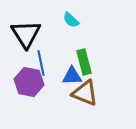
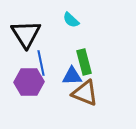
purple hexagon: rotated 12 degrees counterclockwise
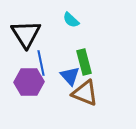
blue triangle: moved 2 px left; rotated 50 degrees clockwise
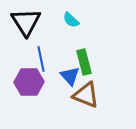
black triangle: moved 12 px up
blue line: moved 4 px up
brown triangle: moved 1 px right, 2 px down
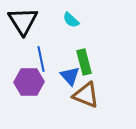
black triangle: moved 3 px left, 1 px up
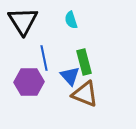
cyan semicircle: rotated 30 degrees clockwise
blue line: moved 3 px right, 1 px up
brown triangle: moved 1 px left, 1 px up
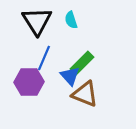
black triangle: moved 14 px right
blue line: rotated 35 degrees clockwise
green rectangle: moved 2 px left, 1 px down; rotated 60 degrees clockwise
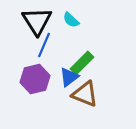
cyan semicircle: rotated 30 degrees counterclockwise
blue line: moved 13 px up
blue triangle: moved 1 px left, 1 px down; rotated 35 degrees clockwise
purple hexagon: moved 6 px right, 3 px up; rotated 12 degrees counterclockwise
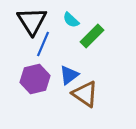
black triangle: moved 5 px left
blue line: moved 1 px left, 1 px up
green rectangle: moved 10 px right, 27 px up
blue triangle: moved 2 px up
brown triangle: rotated 12 degrees clockwise
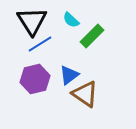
blue line: moved 3 px left; rotated 35 degrees clockwise
